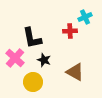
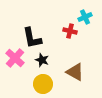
red cross: rotated 16 degrees clockwise
black star: moved 2 px left
yellow circle: moved 10 px right, 2 px down
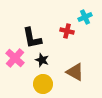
red cross: moved 3 px left
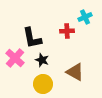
red cross: rotated 16 degrees counterclockwise
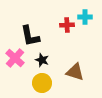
cyan cross: rotated 24 degrees clockwise
red cross: moved 6 px up
black L-shape: moved 2 px left, 2 px up
brown triangle: rotated 12 degrees counterclockwise
yellow circle: moved 1 px left, 1 px up
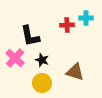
cyan cross: moved 1 px right, 1 px down
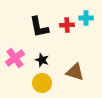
black L-shape: moved 9 px right, 9 px up
pink cross: rotated 12 degrees clockwise
